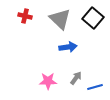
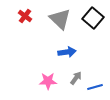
red cross: rotated 24 degrees clockwise
blue arrow: moved 1 px left, 5 px down
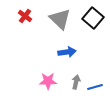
gray arrow: moved 4 px down; rotated 24 degrees counterclockwise
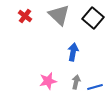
gray triangle: moved 1 px left, 4 px up
blue arrow: moved 6 px right; rotated 72 degrees counterclockwise
pink star: rotated 12 degrees counterclockwise
